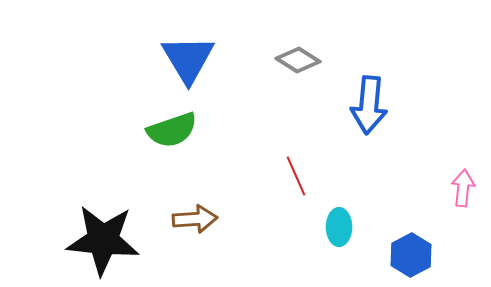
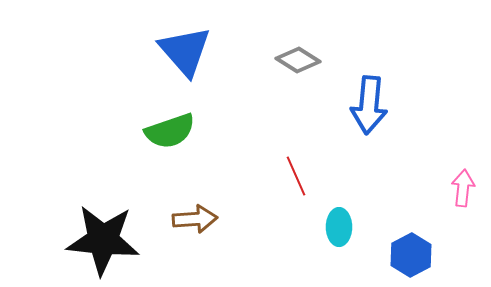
blue triangle: moved 3 px left, 8 px up; rotated 10 degrees counterclockwise
green semicircle: moved 2 px left, 1 px down
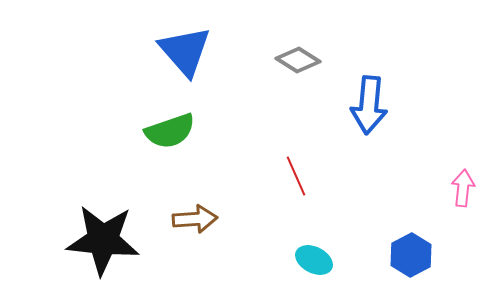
cyan ellipse: moved 25 px left, 33 px down; rotated 63 degrees counterclockwise
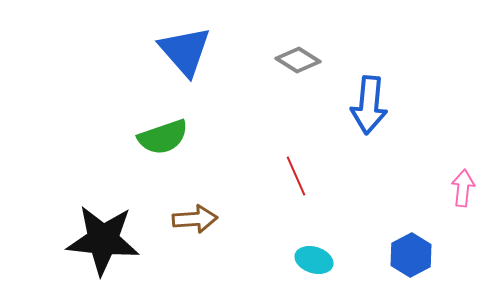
green semicircle: moved 7 px left, 6 px down
cyan ellipse: rotated 9 degrees counterclockwise
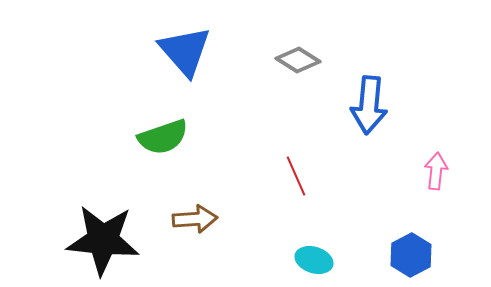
pink arrow: moved 27 px left, 17 px up
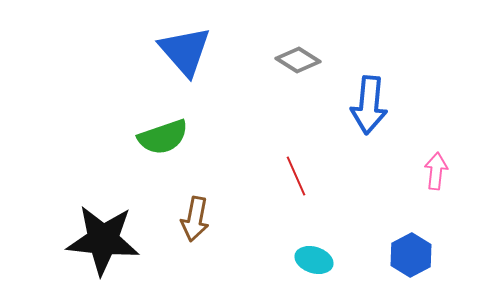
brown arrow: rotated 105 degrees clockwise
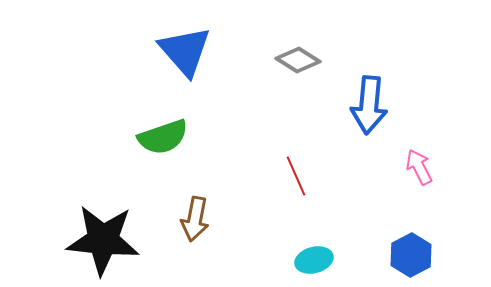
pink arrow: moved 17 px left, 4 px up; rotated 33 degrees counterclockwise
cyan ellipse: rotated 33 degrees counterclockwise
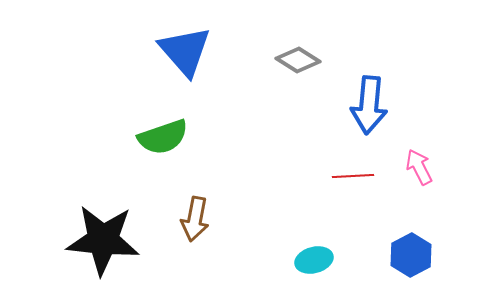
red line: moved 57 px right; rotated 69 degrees counterclockwise
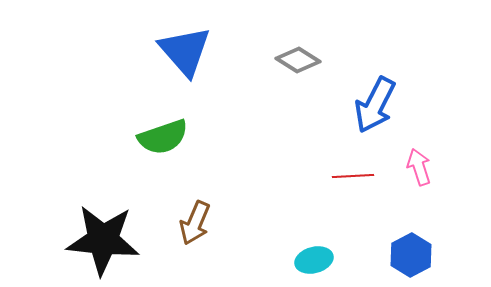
blue arrow: moved 6 px right; rotated 22 degrees clockwise
pink arrow: rotated 9 degrees clockwise
brown arrow: moved 4 px down; rotated 12 degrees clockwise
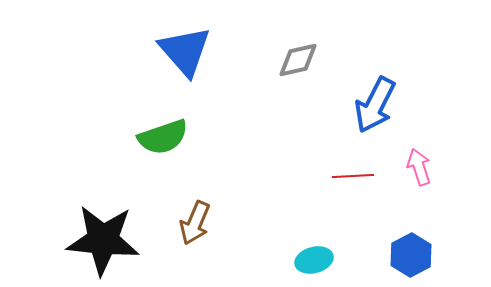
gray diamond: rotated 45 degrees counterclockwise
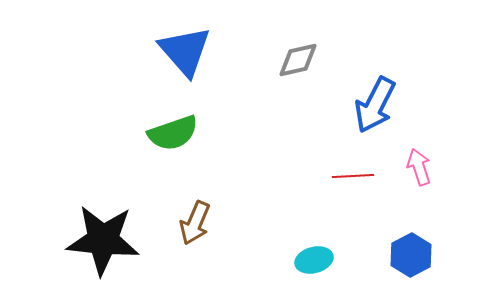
green semicircle: moved 10 px right, 4 px up
